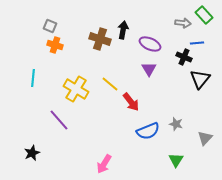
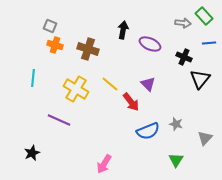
green rectangle: moved 1 px down
brown cross: moved 12 px left, 10 px down
blue line: moved 12 px right
purple triangle: moved 1 px left, 15 px down; rotated 14 degrees counterclockwise
purple line: rotated 25 degrees counterclockwise
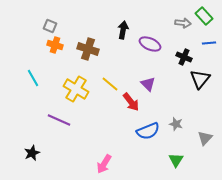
cyan line: rotated 36 degrees counterclockwise
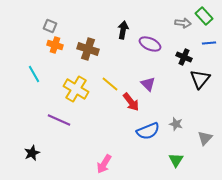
cyan line: moved 1 px right, 4 px up
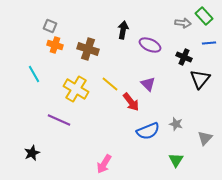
purple ellipse: moved 1 px down
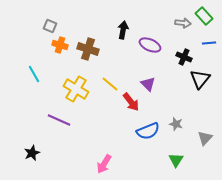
orange cross: moved 5 px right
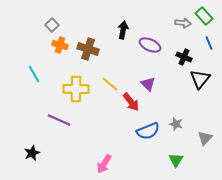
gray square: moved 2 px right, 1 px up; rotated 24 degrees clockwise
blue line: rotated 72 degrees clockwise
yellow cross: rotated 30 degrees counterclockwise
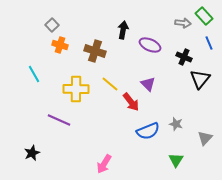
brown cross: moved 7 px right, 2 px down
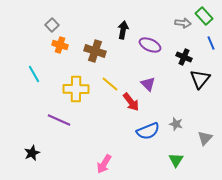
blue line: moved 2 px right
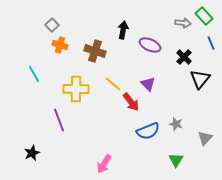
black cross: rotated 21 degrees clockwise
yellow line: moved 3 px right
purple line: rotated 45 degrees clockwise
